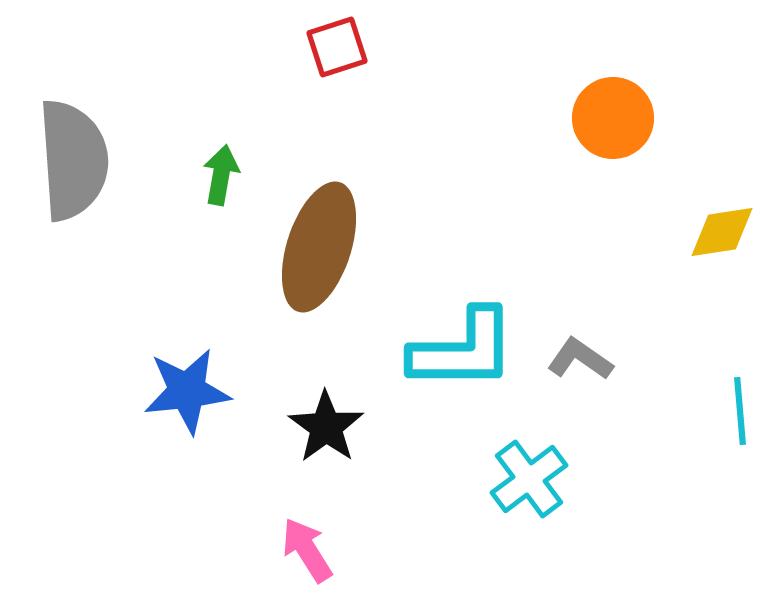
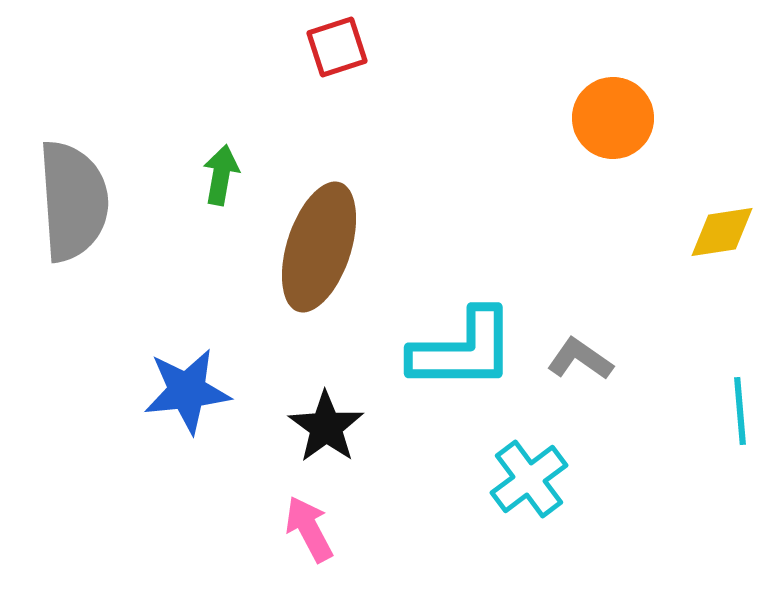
gray semicircle: moved 41 px down
pink arrow: moved 2 px right, 21 px up; rotated 4 degrees clockwise
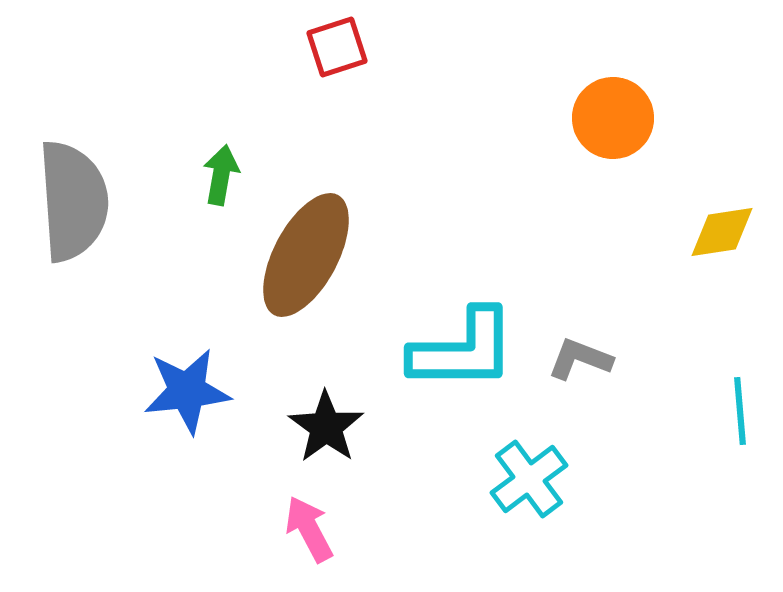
brown ellipse: moved 13 px left, 8 px down; rotated 10 degrees clockwise
gray L-shape: rotated 14 degrees counterclockwise
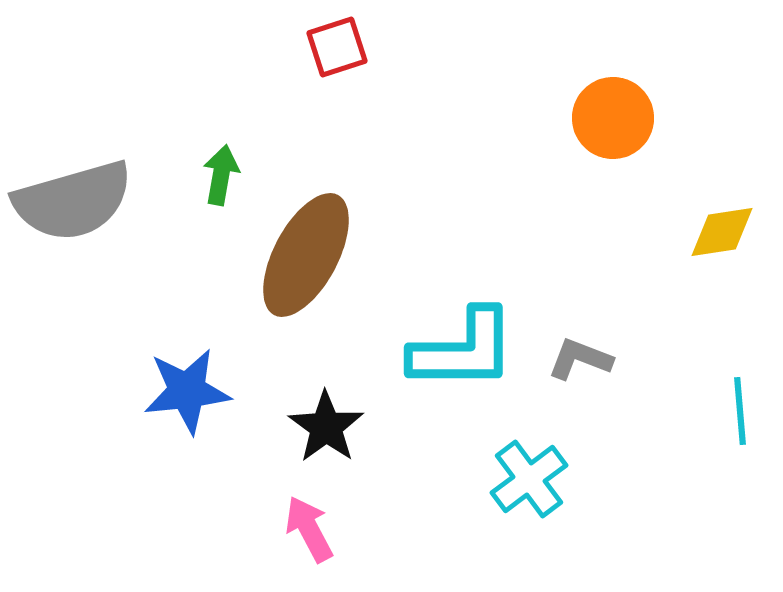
gray semicircle: rotated 78 degrees clockwise
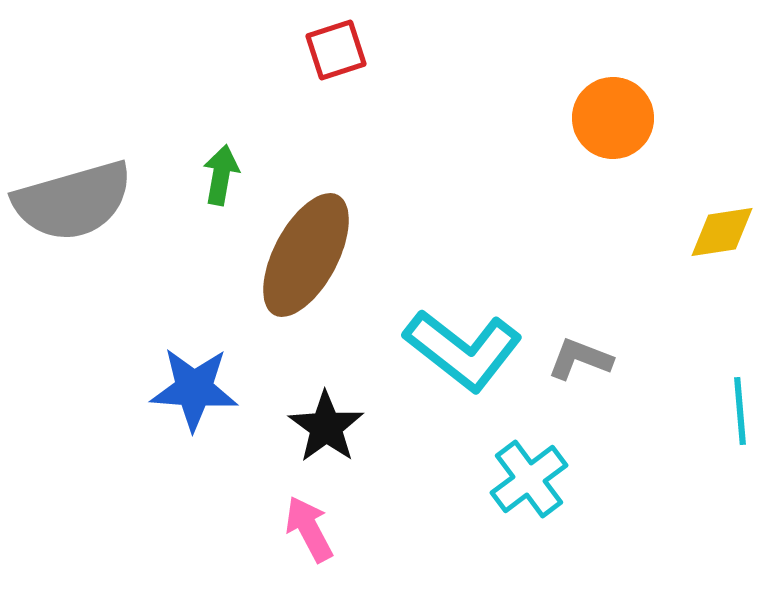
red square: moved 1 px left, 3 px down
cyan L-shape: rotated 38 degrees clockwise
blue star: moved 7 px right, 2 px up; rotated 10 degrees clockwise
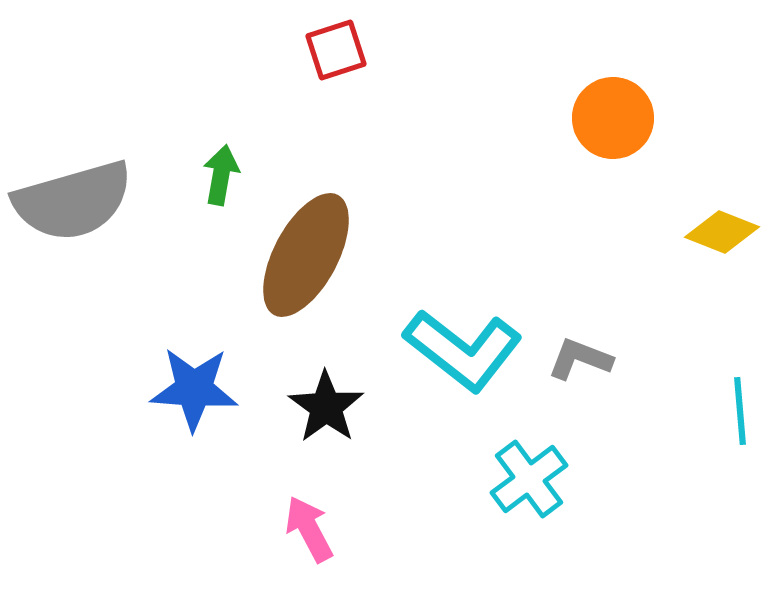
yellow diamond: rotated 30 degrees clockwise
black star: moved 20 px up
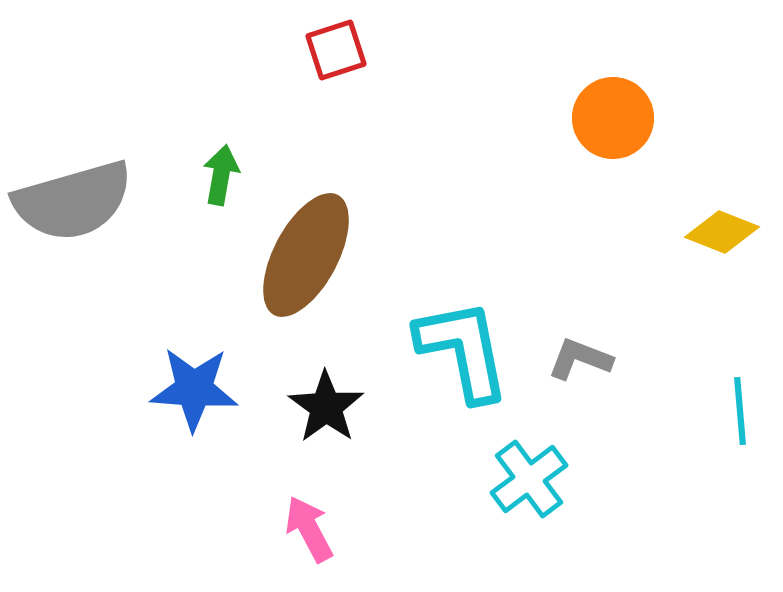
cyan L-shape: rotated 139 degrees counterclockwise
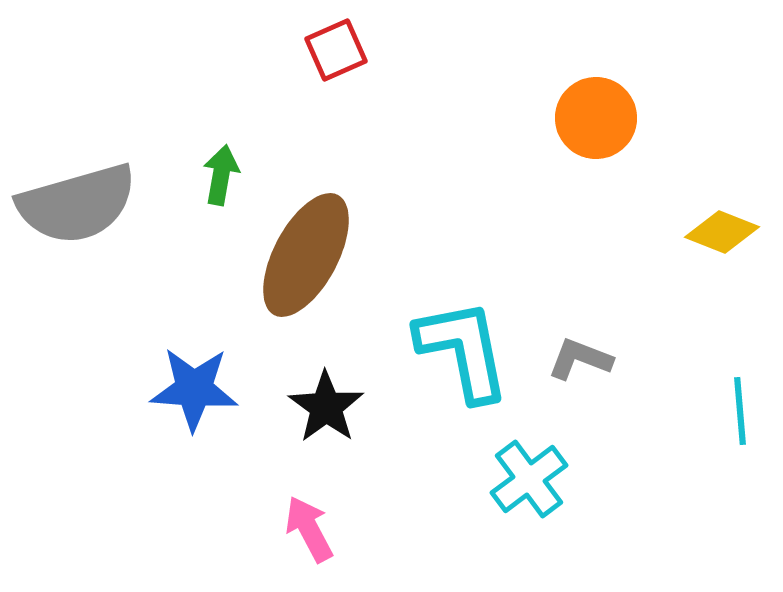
red square: rotated 6 degrees counterclockwise
orange circle: moved 17 px left
gray semicircle: moved 4 px right, 3 px down
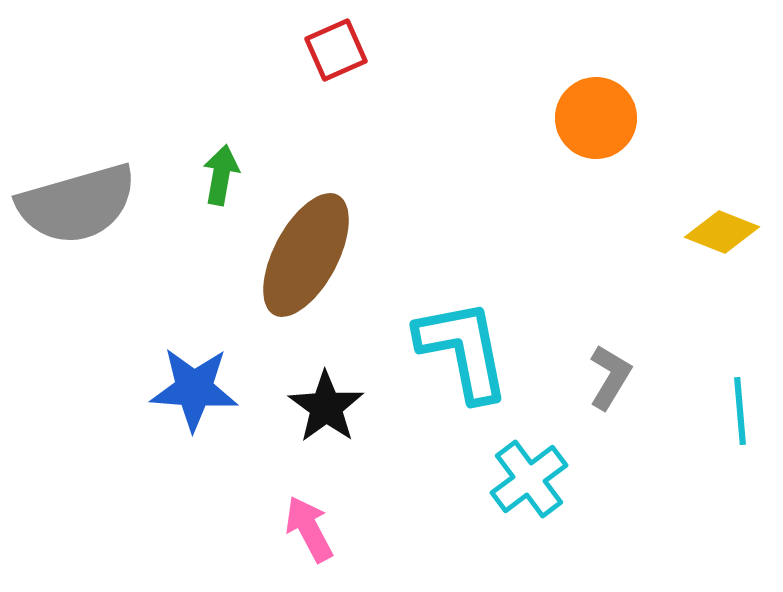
gray L-shape: moved 30 px right, 18 px down; rotated 100 degrees clockwise
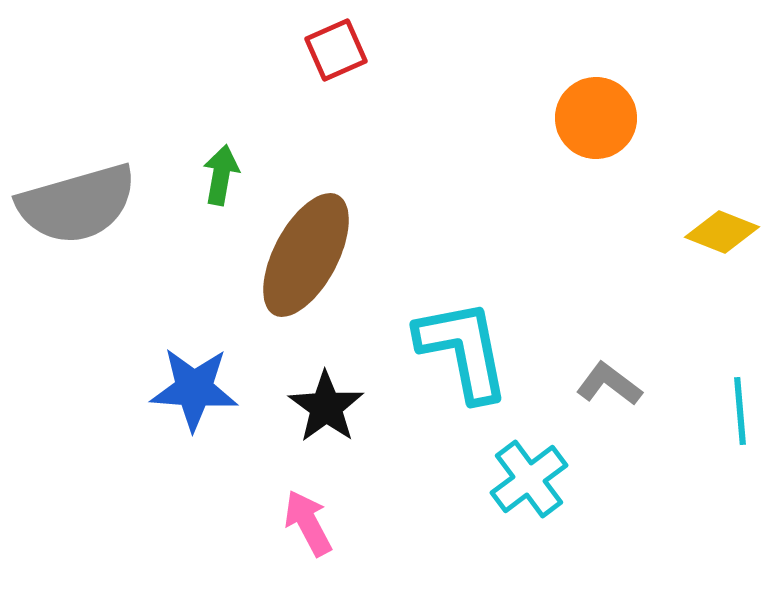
gray L-shape: moved 1 px left, 7 px down; rotated 84 degrees counterclockwise
pink arrow: moved 1 px left, 6 px up
